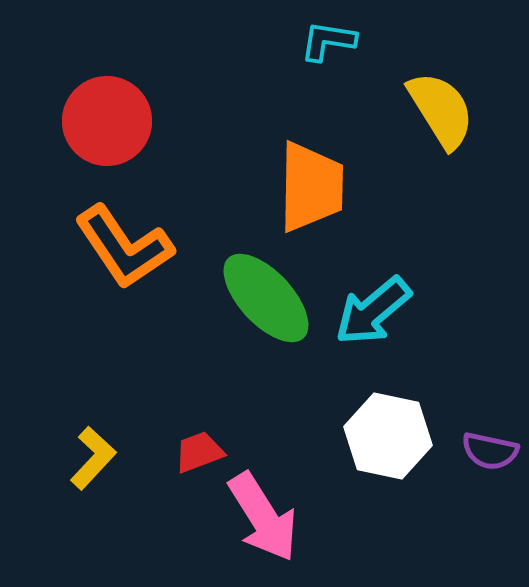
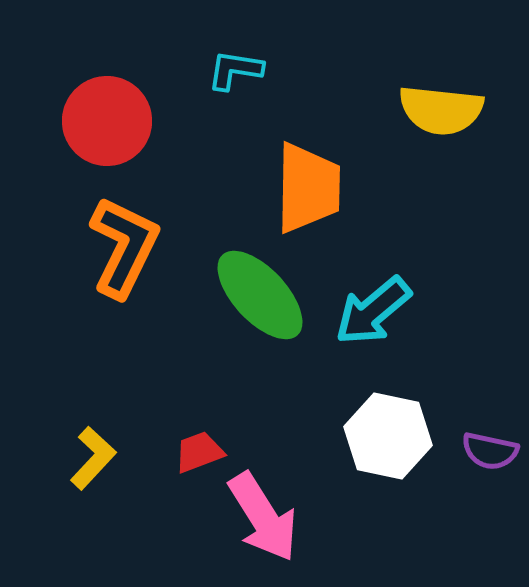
cyan L-shape: moved 93 px left, 29 px down
yellow semicircle: rotated 128 degrees clockwise
orange trapezoid: moved 3 px left, 1 px down
orange L-shape: rotated 120 degrees counterclockwise
green ellipse: moved 6 px left, 3 px up
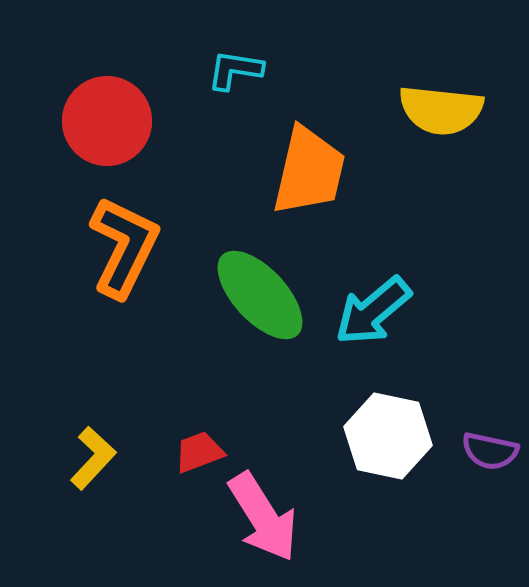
orange trapezoid: moved 1 px right, 17 px up; rotated 12 degrees clockwise
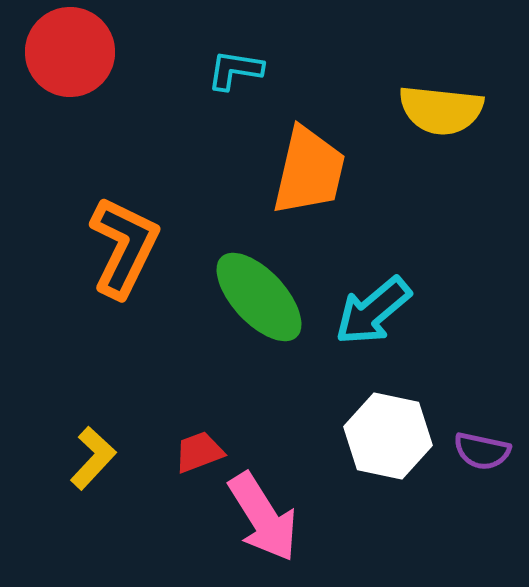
red circle: moved 37 px left, 69 px up
green ellipse: moved 1 px left, 2 px down
purple semicircle: moved 8 px left
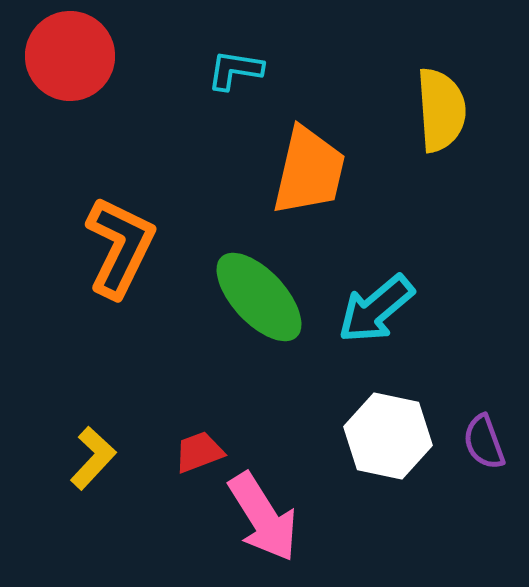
red circle: moved 4 px down
yellow semicircle: rotated 100 degrees counterclockwise
orange L-shape: moved 4 px left
cyan arrow: moved 3 px right, 2 px up
purple semicircle: moved 2 px right, 9 px up; rotated 58 degrees clockwise
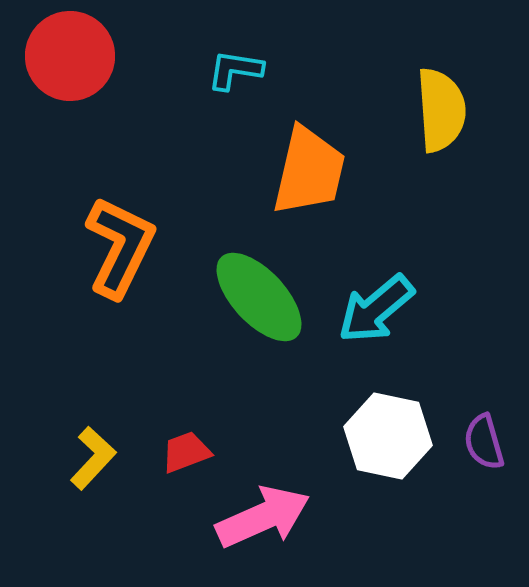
purple semicircle: rotated 4 degrees clockwise
red trapezoid: moved 13 px left
pink arrow: rotated 82 degrees counterclockwise
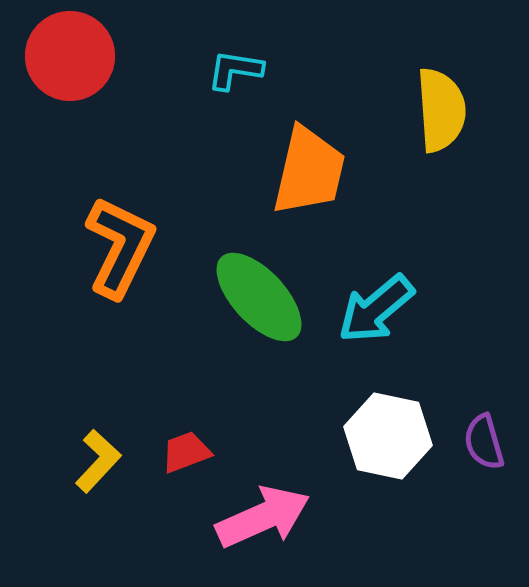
yellow L-shape: moved 5 px right, 3 px down
